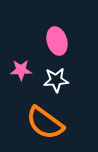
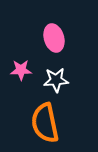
pink ellipse: moved 3 px left, 3 px up
orange semicircle: rotated 42 degrees clockwise
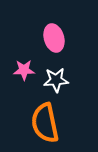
pink star: moved 3 px right
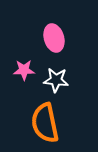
white star: rotated 10 degrees clockwise
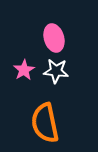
pink star: rotated 30 degrees counterclockwise
white star: moved 9 px up
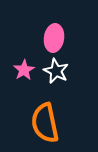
pink ellipse: rotated 24 degrees clockwise
white star: rotated 20 degrees clockwise
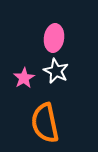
pink star: moved 8 px down
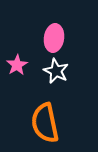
pink star: moved 7 px left, 13 px up
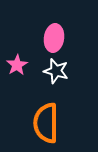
white star: rotated 10 degrees counterclockwise
orange semicircle: moved 1 px right; rotated 12 degrees clockwise
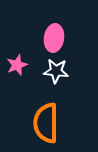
pink star: rotated 10 degrees clockwise
white star: rotated 10 degrees counterclockwise
